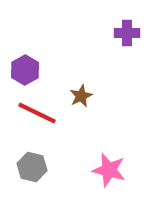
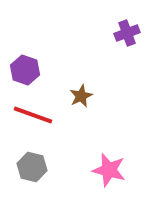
purple cross: rotated 20 degrees counterclockwise
purple hexagon: rotated 12 degrees counterclockwise
red line: moved 4 px left, 2 px down; rotated 6 degrees counterclockwise
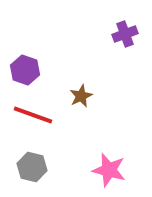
purple cross: moved 2 px left, 1 px down
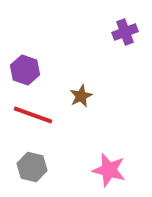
purple cross: moved 2 px up
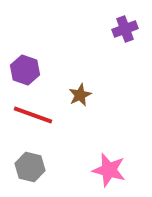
purple cross: moved 3 px up
brown star: moved 1 px left, 1 px up
gray hexagon: moved 2 px left
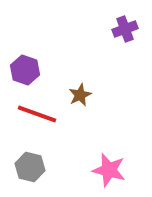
red line: moved 4 px right, 1 px up
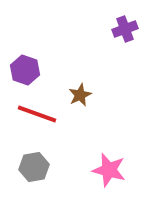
gray hexagon: moved 4 px right; rotated 24 degrees counterclockwise
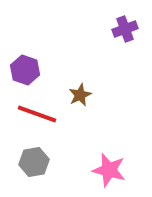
gray hexagon: moved 5 px up
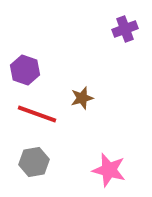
brown star: moved 2 px right, 3 px down; rotated 10 degrees clockwise
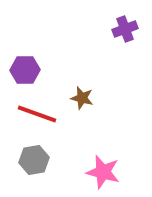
purple hexagon: rotated 20 degrees counterclockwise
brown star: rotated 30 degrees clockwise
gray hexagon: moved 2 px up
pink star: moved 6 px left, 2 px down
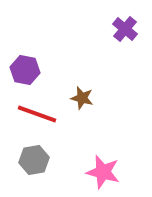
purple cross: rotated 30 degrees counterclockwise
purple hexagon: rotated 12 degrees clockwise
